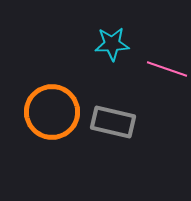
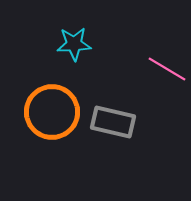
cyan star: moved 38 px left
pink line: rotated 12 degrees clockwise
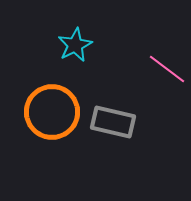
cyan star: moved 1 px right, 1 px down; rotated 24 degrees counterclockwise
pink line: rotated 6 degrees clockwise
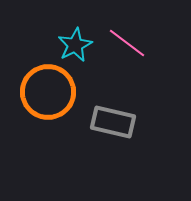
pink line: moved 40 px left, 26 px up
orange circle: moved 4 px left, 20 px up
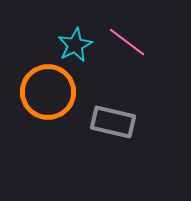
pink line: moved 1 px up
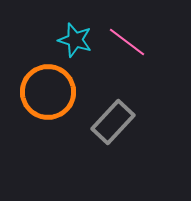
cyan star: moved 5 px up; rotated 28 degrees counterclockwise
gray rectangle: rotated 60 degrees counterclockwise
